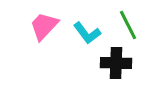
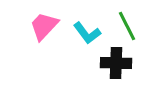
green line: moved 1 px left, 1 px down
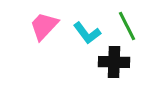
black cross: moved 2 px left, 1 px up
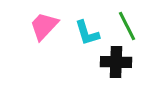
cyan L-shape: rotated 20 degrees clockwise
black cross: moved 2 px right
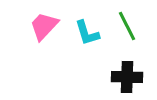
black cross: moved 11 px right, 15 px down
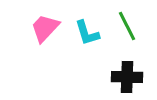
pink trapezoid: moved 1 px right, 2 px down
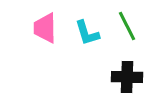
pink trapezoid: rotated 44 degrees counterclockwise
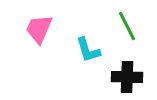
pink trapezoid: moved 6 px left, 1 px down; rotated 24 degrees clockwise
cyan L-shape: moved 1 px right, 17 px down
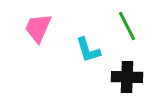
pink trapezoid: moved 1 px left, 1 px up
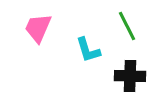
black cross: moved 3 px right, 1 px up
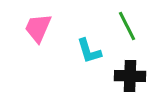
cyan L-shape: moved 1 px right, 1 px down
